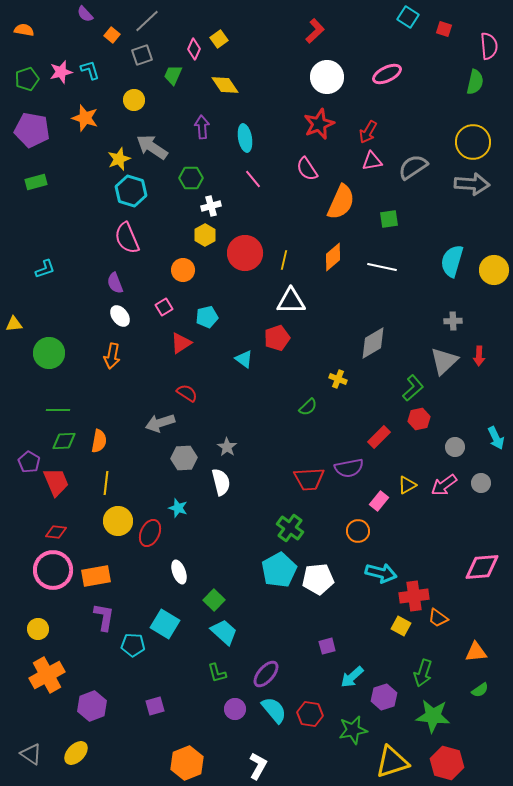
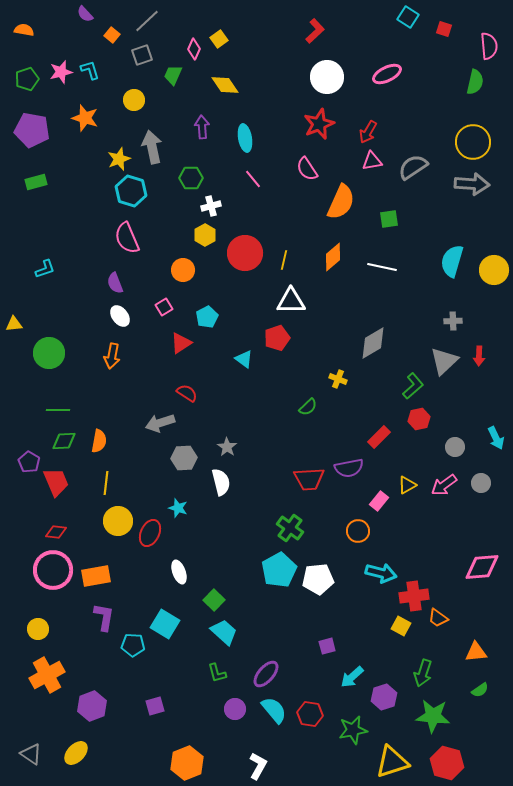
gray arrow at (152, 147): rotated 44 degrees clockwise
cyan pentagon at (207, 317): rotated 15 degrees counterclockwise
green L-shape at (413, 388): moved 2 px up
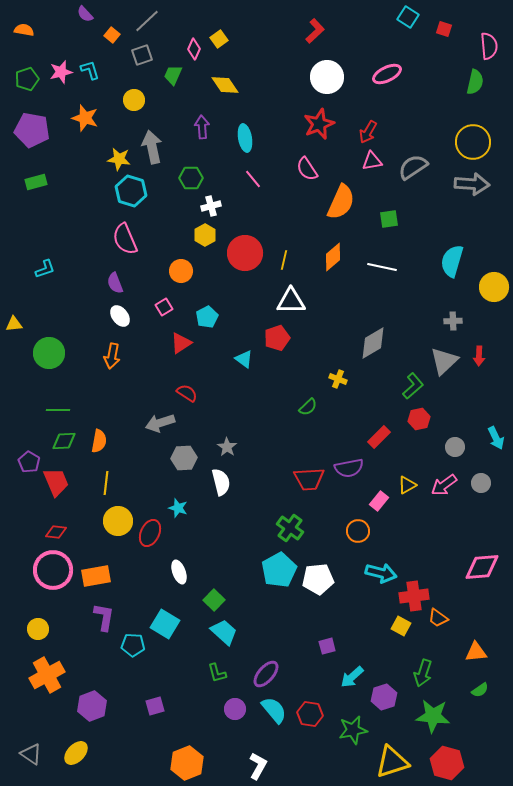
yellow star at (119, 159): rotated 30 degrees clockwise
pink semicircle at (127, 238): moved 2 px left, 1 px down
orange circle at (183, 270): moved 2 px left, 1 px down
yellow circle at (494, 270): moved 17 px down
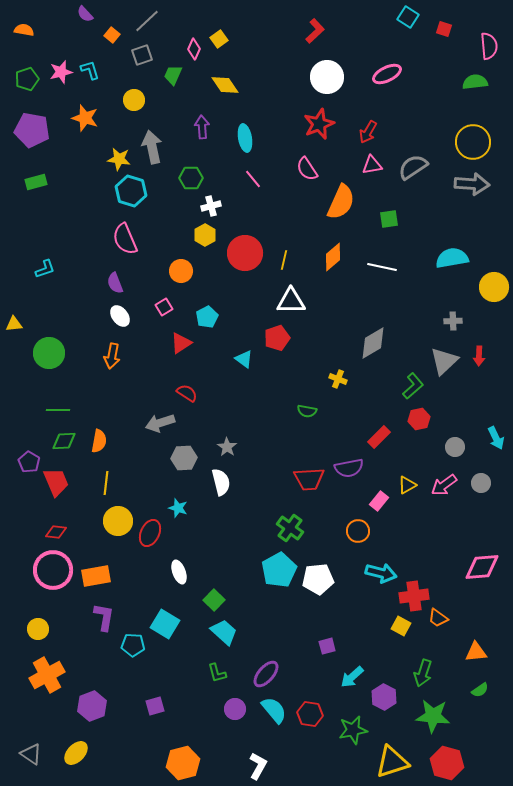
green semicircle at (475, 82): rotated 110 degrees counterclockwise
pink triangle at (372, 161): moved 4 px down
cyan semicircle at (452, 261): moved 3 px up; rotated 64 degrees clockwise
green semicircle at (308, 407): moved 1 px left, 4 px down; rotated 54 degrees clockwise
purple hexagon at (384, 697): rotated 15 degrees counterclockwise
orange hexagon at (187, 763): moved 4 px left; rotated 8 degrees clockwise
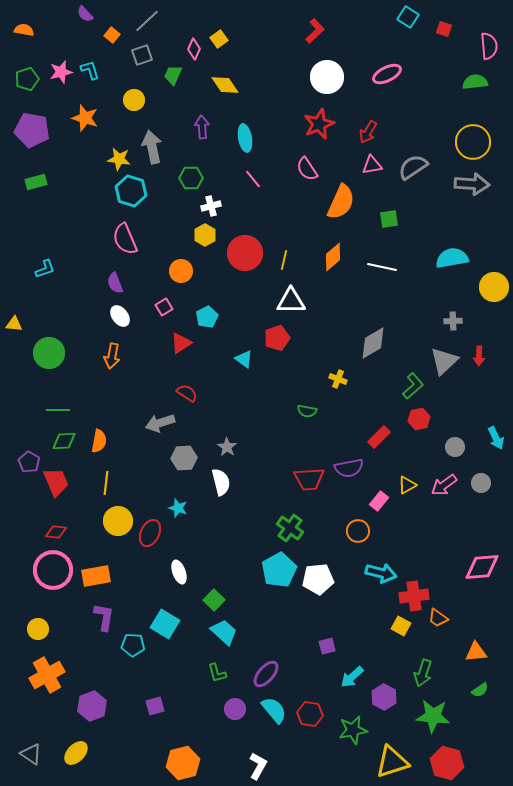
yellow triangle at (14, 324): rotated 12 degrees clockwise
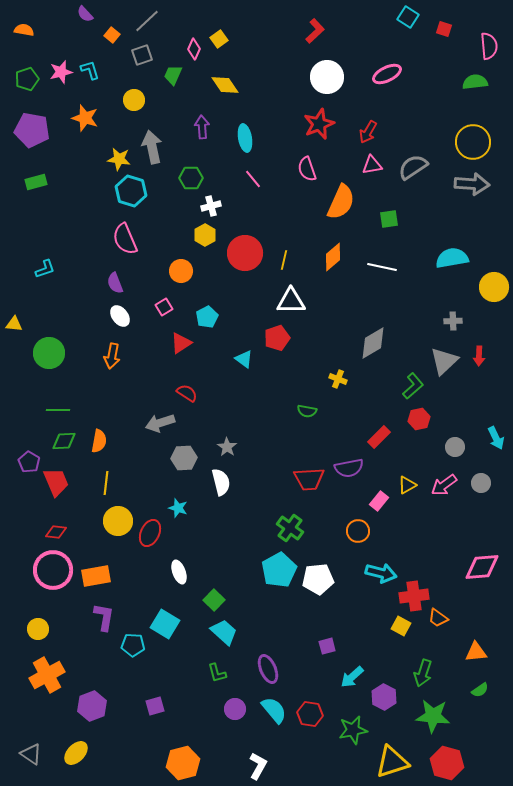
pink semicircle at (307, 169): rotated 15 degrees clockwise
purple ellipse at (266, 674): moved 2 px right, 5 px up; rotated 64 degrees counterclockwise
